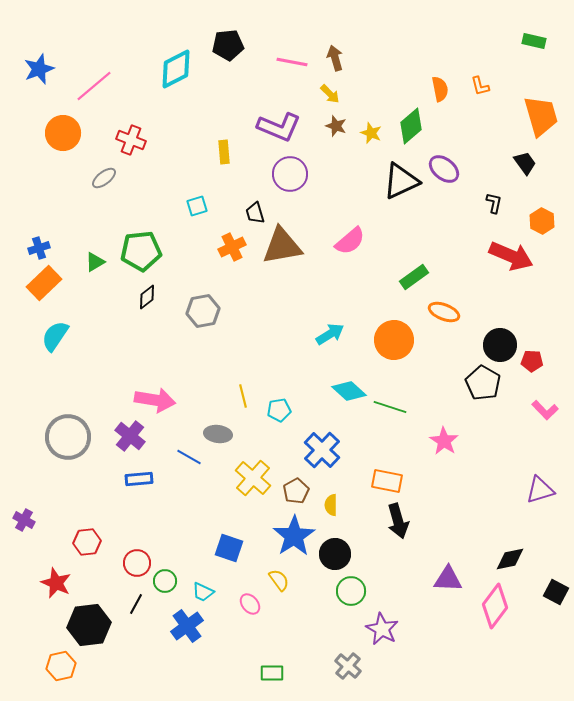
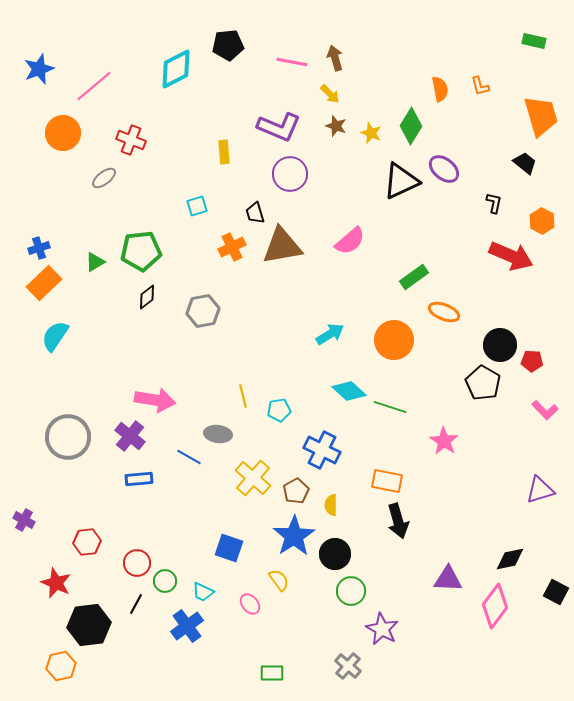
green diamond at (411, 126): rotated 18 degrees counterclockwise
black trapezoid at (525, 163): rotated 15 degrees counterclockwise
blue cross at (322, 450): rotated 18 degrees counterclockwise
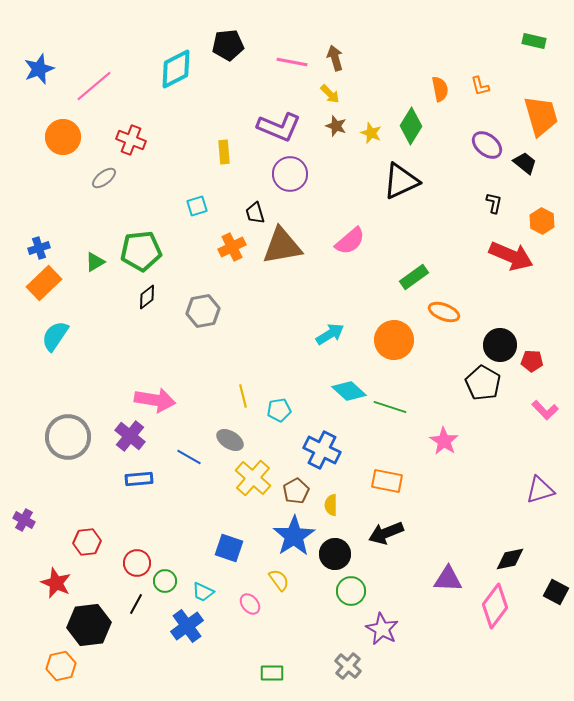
orange circle at (63, 133): moved 4 px down
purple ellipse at (444, 169): moved 43 px right, 24 px up
gray ellipse at (218, 434): moved 12 px right, 6 px down; rotated 24 degrees clockwise
black arrow at (398, 521): moved 12 px left, 12 px down; rotated 84 degrees clockwise
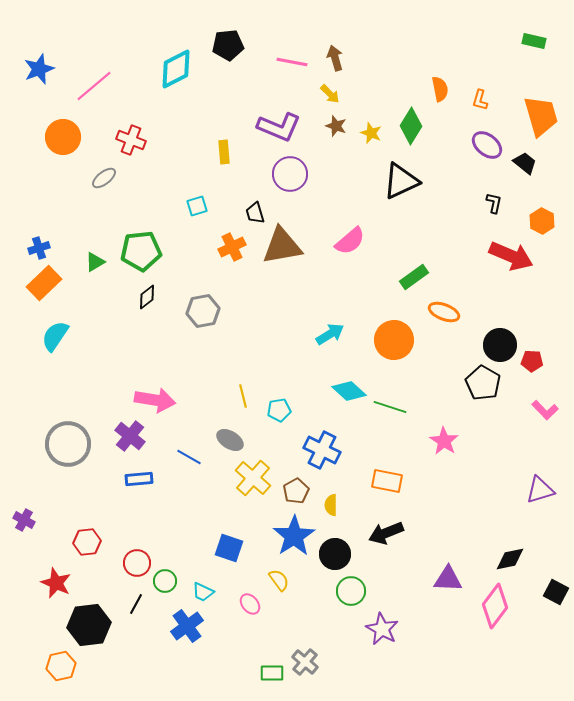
orange L-shape at (480, 86): moved 14 px down; rotated 30 degrees clockwise
gray circle at (68, 437): moved 7 px down
gray cross at (348, 666): moved 43 px left, 4 px up
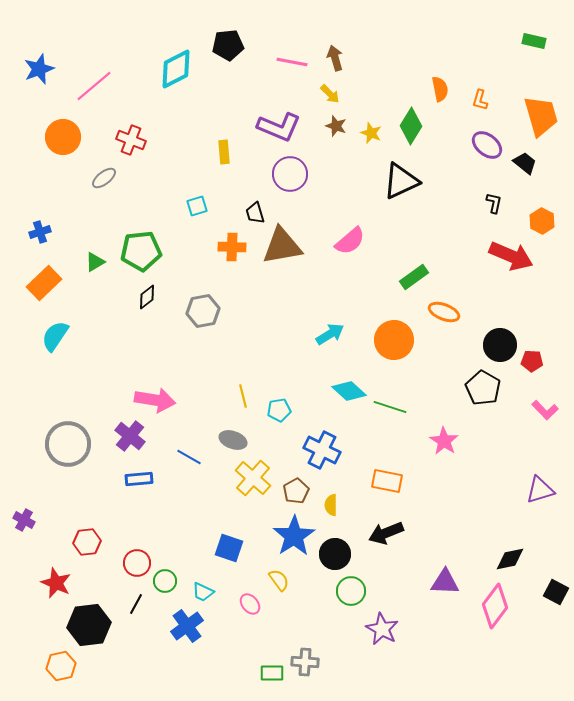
orange cross at (232, 247): rotated 28 degrees clockwise
blue cross at (39, 248): moved 1 px right, 16 px up
black pentagon at (483, 383): moved 5 px down
gray ellipse at (230, 440): moved 3 px right; rotated 12 degrees counterclockwise
purple triangle at (448, 579): moved 3 px left, 3 px down
gray cross at (305, 662): rotated 36 degrees counterclockwise
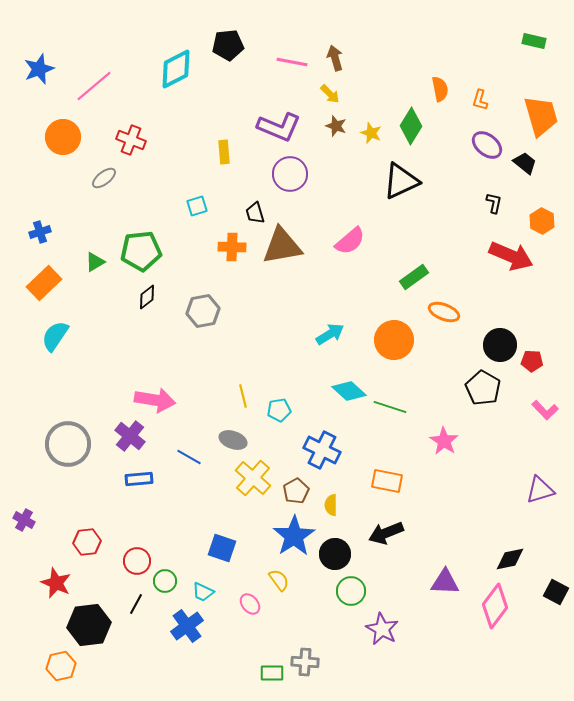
blue square at (229, 548): moved 7 px left
red circle at (137, 563): moved 2 px up
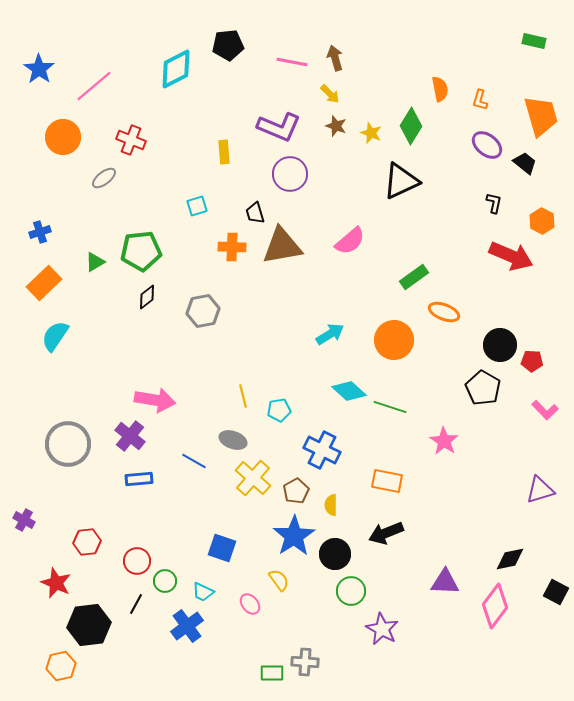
blue star at (39, 69): rotated 16 degrees counterclockwise
blue line at (189, 457): moved 5 px right, 4 px down
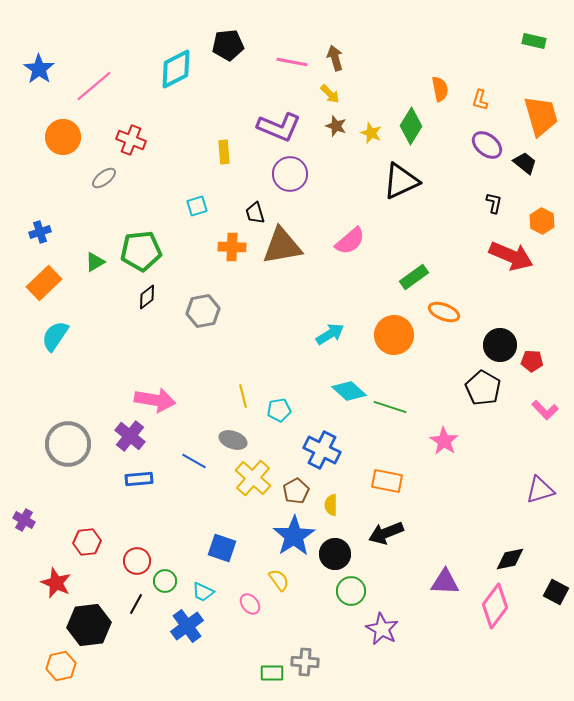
orange circle at (394, 340): moved 5 px up
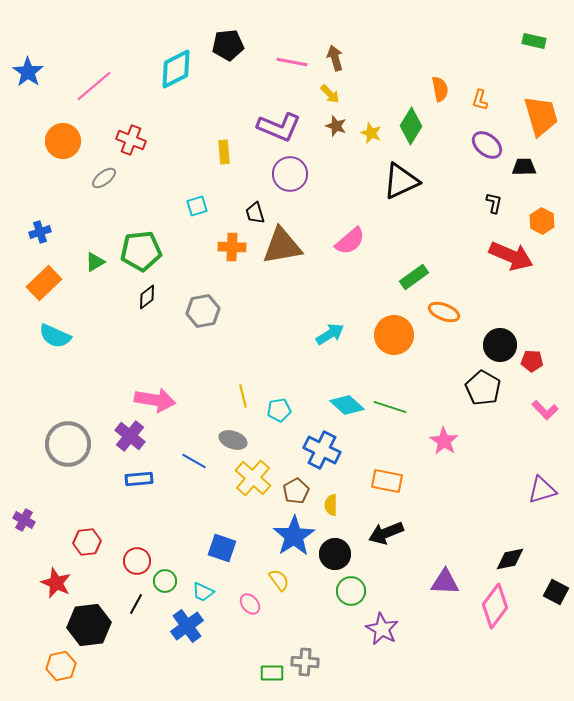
blue star at (39, 69): moved 11 px left, 3 px down
orange circle at (63, 137): moved 4 px down
black trapezoid at (525, 163): moved 1 px left, 4 px down; rotated 40 degrees counterclockwise
cyan semicircle at (55, 336): rotated 100 degrees counterclockwise
cyan diamond at (349, 391): moved 2 px left, 14 px down
purple triangle at (540, 490): moved 2 px right
